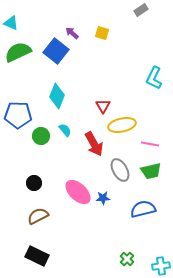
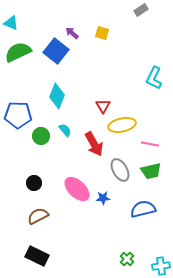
pink ellipse: moved 1 px left, 3 px up
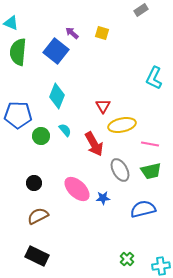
green semicircle: rotated 60 degrees counterclockwise
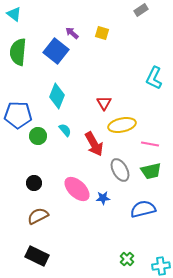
cyan triangle: moved 3 px right, 9 px up; rotated 14 degrees clockwise
red triangle: moved 1 px right, 3 px up
green circle: moved 3 px left
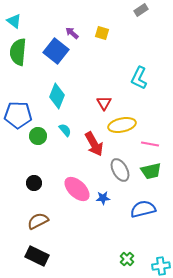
cyan triangle: moved 7 px down
cyan L-shape: moved 15 px left
brown semicircle: moved 5 px down
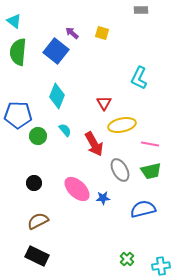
gray rectangle: rotated 32 degrees clockwise
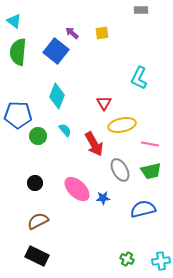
yellow square: rotated 24 degrees counterclockwise
black circle: moved 1 px right
green cross: rotated 16 degrees counterclockwise
cyan cross: moved 5 px up
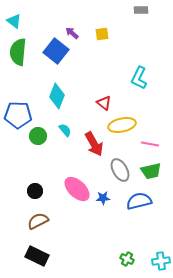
yellow square: moved 1 px down
red triangle: rotated 21 degrees counterclockwise
black circle: moved 8 px down
blue semicircle: moved 4 px left, 8 px up
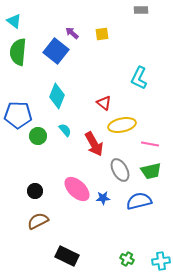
black rectangle: moved 30 px right
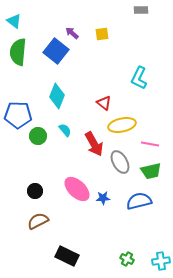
gray ellipse: moved 8 px up
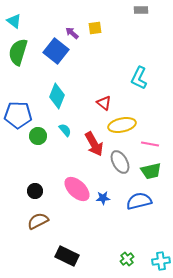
yellow square: moved 7 px left, 6 px up
green semicircle: rotated 12 degrees clockwise
green cross: rotated 24 degrees clockwise
